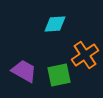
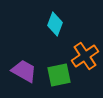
cyan diamond: rotated 65 degrees counterclockwise
orange cross: moved 1 px down
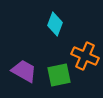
orange cross: rotated 32 degrees counterclockwise
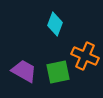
green square: moved 1 px left, 3 px up
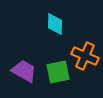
cyan diamond: rotated 20 degrees counterclockwise
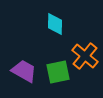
orange cross: rotated 16 degrees clockwise
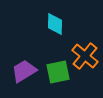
purple trapezoid: rotated 60 degrees counterclockwise
